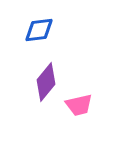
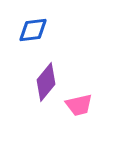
blue diamond: moved 6 px left
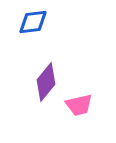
blue diamond: moved 8 px up
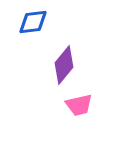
purple diamond: moved 18 px right, 17 px up
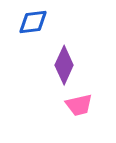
purple diamond: rotated 15 degrees counterclockwise
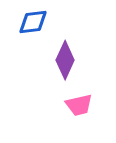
purple diamond: moved 1 px right, 5 px up
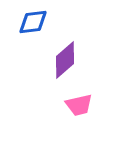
purple diamond: rotated 24 degrees clockwise
